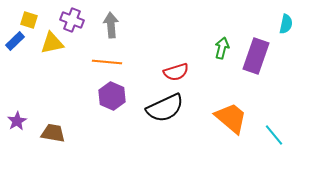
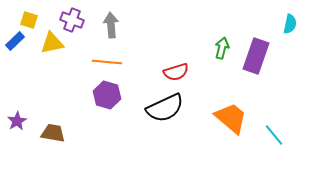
cyan semicircle: moved 4 px right
purple hexagon: moved 5 px left, 1 px up; rotated 8 degrees counterclockwise
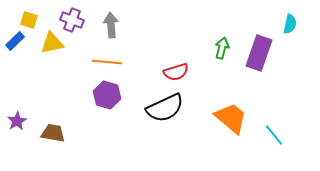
purple rectangle: moved 3 px right, 3 px up
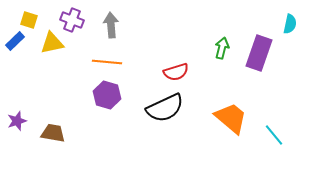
purple star: rotated 12 degrees clockwise
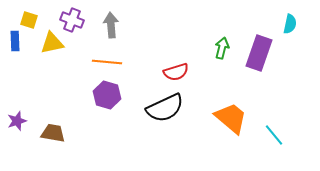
blue rectangle: rotated 48 degrees counterclockwise
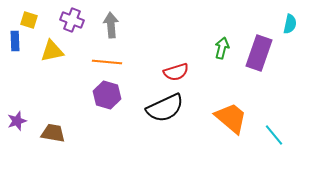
yellow triangle: moved 8 px down
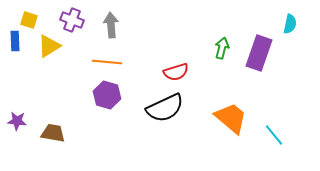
yellow triangle: moved 3 px left, 5 px up; rotated 20 degrees counterclockwise
purple star: rotated 24 degrees clockwise
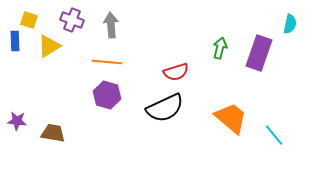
green arrow: moved 2 px left
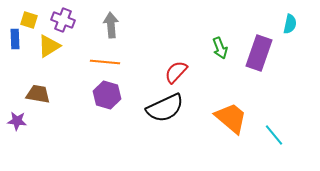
purple cross: moved 9 px left
blue rectangle: moved 2 px up
green arrow: rotated 145 degrees clockwise
orange line: moved 2 px left
red semicircle: rotated 150 degrees clockwise
brown trapezoid: moved 15 px left, 39 px up
